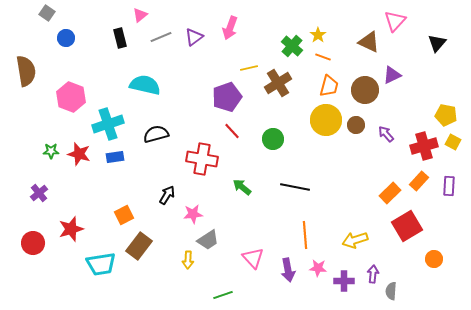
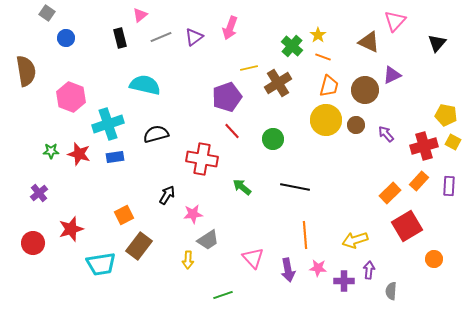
purple arrow at (373, 274): moved 4 px left, 4 px up
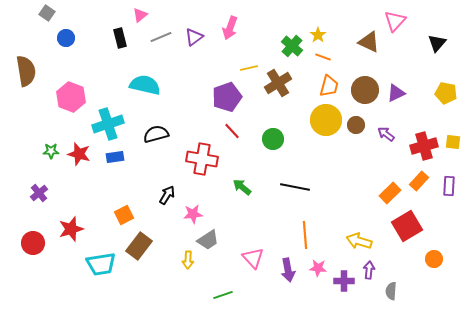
purple triangle at (392, 75): moved 4 px right, 18 px down
yellow pentagon at (446, 115): moved 22 px up
purple arrow at (386, 134): rotated 12 degrees counterclockwise
yellow square at (453, 142): rotated 21 degrees counterclockwise
yellow arrow at (355, 240): moved 4 px right, 1 px down; rotated 35 degrees clockwise
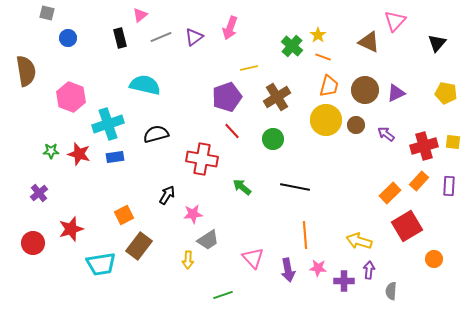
gray square at (47, 13): rotated 21 degrees counterclockwise
blue circle at (66, 38): moved 2 px right
brown cross at (278, 83): moved 1 px left, 14 px down
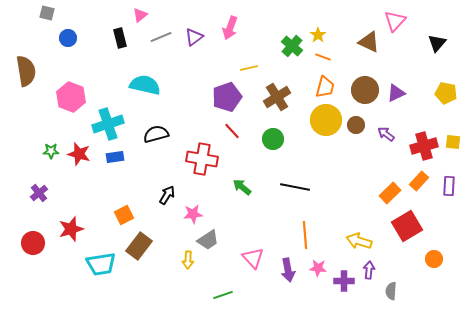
orange trapezoid at (329, 86): moved 4 px left, 1 px down
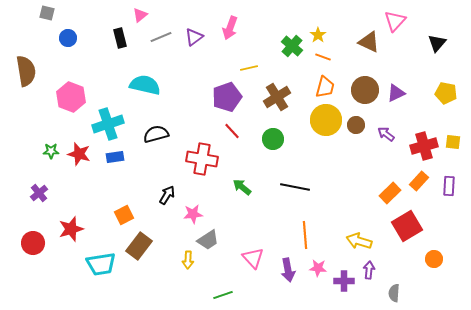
gray semicircle at (391, 291): moved 3 px right, 2 px down
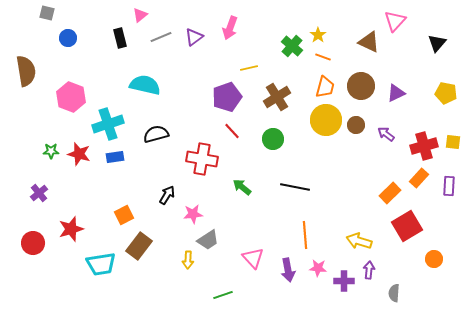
brown circle at (365, 90): moved 4 px left, 4 px up
orange rectangle at (419, 181): moved 3 px up
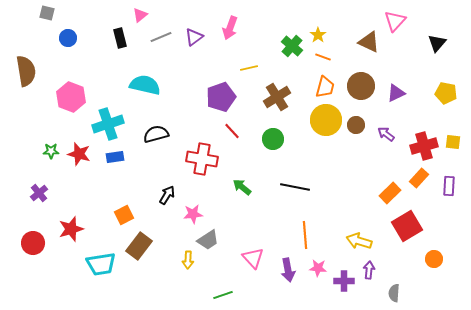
purple pentagon at (227, 97): moved 6 px left
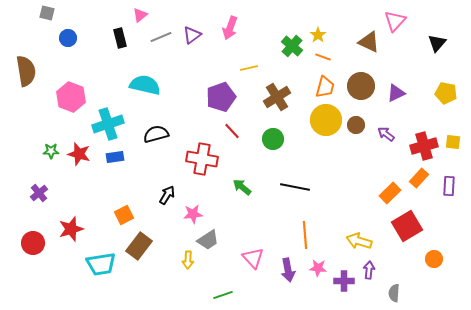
purple triangle at (194, 37): moved 2 px left, 2 px up
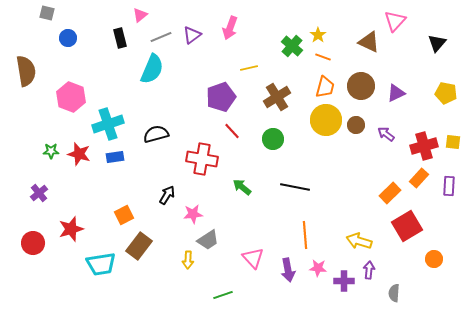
cyan semicircle at (145, 85): moved 7 px right, 16 px up; rotated 100 degrees clockwise
